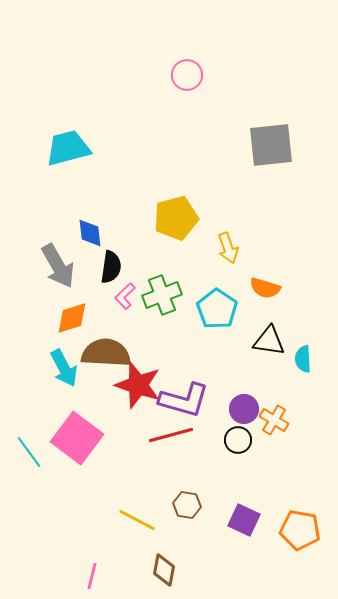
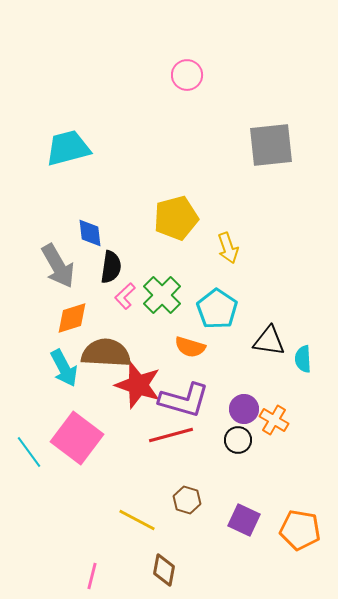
orange semicircle: moved 75 px left, 59 px down
green cross: rotated 24 degrees counterclockwise
brown hexagon: moved 5 px up; rotated 8 degrees clockwise
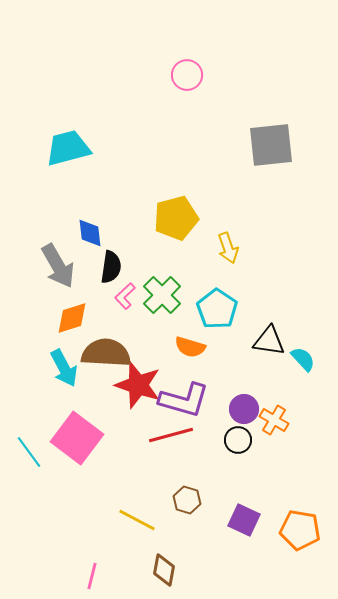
cyan semicircle: rotated 140 degrees clockwise
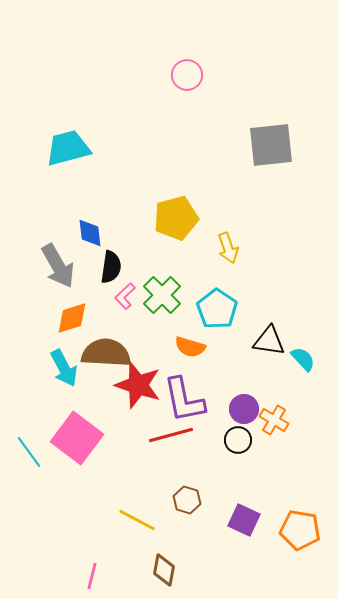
purple L-shape: rotated 63 degrees clockwise
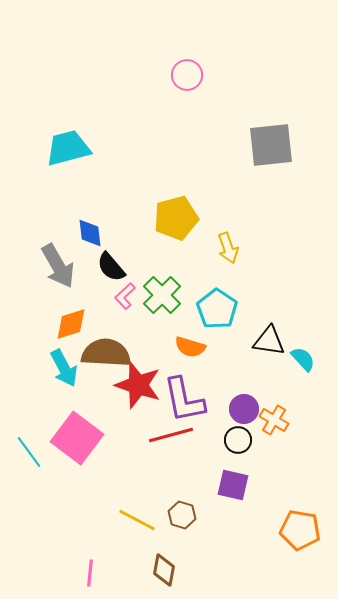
black semicircle: rotated 132 degrees clockwise
orange diamond: moved 1 px left, 6 px down
brown hexagon: moved 5 px left, 15 px down
purple square: moved 11 px left, 35 px up; rotated 12 degrees counterclockwise
pink line: moved 2 px left, 3 px up; rotated 8 degrees counterclockwise
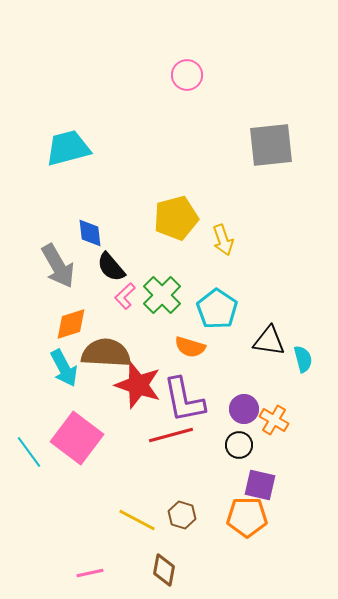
yellow arrow: moved 5 px left, 8 px up
cyan semicircle: rotated 28 degrees clockwise
black circle: moved 1 px right, 5 px down
purple square: moved 27 px right
orange pentagon: moved 53 px left, 13 px up; rotated 9 degrees counterclockwise
pink line: rotated 72 degrees clockwise
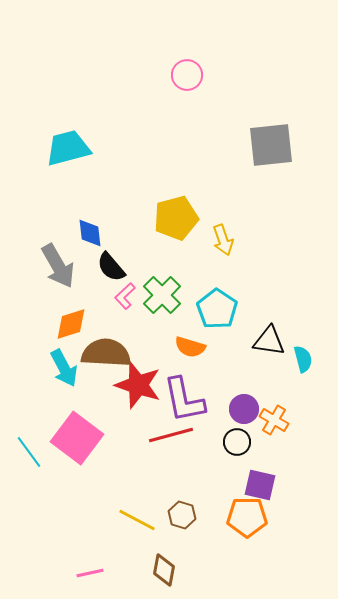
black circle: moved 2 px left, 3 px up
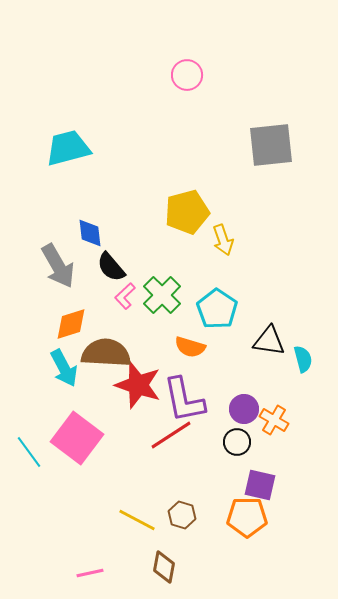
yellow pentagon: moved 11 px right, 6 px up
red line: rotated 18 degrees counterclockwise
brown diamond: moved 3 px up
